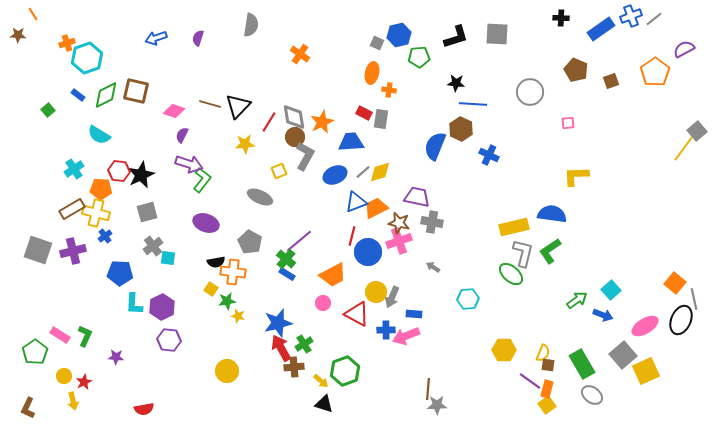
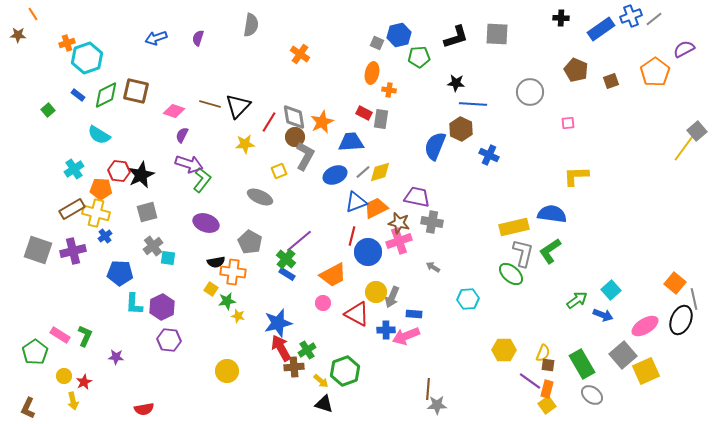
green cross at (304, 344): moved 3 px right, 6 px down
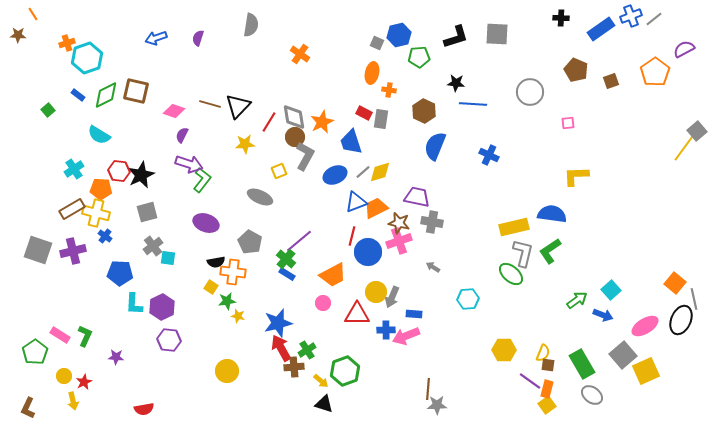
brown hexagon at (461, 129): moved 37 px left, 18 px up
blue trapezoid at (351, 142): rotated 104 degrees counterclockwise
blue cross at (105, 236): rotated 16 degrees counterclockwise
yellow square at (211, 289): moved 2 px up
red triangle at (357, 314): rotated 28 degrees counterclockwise
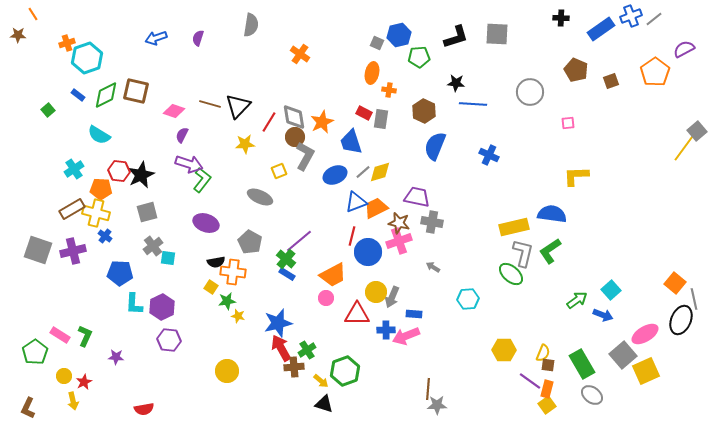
pink circle at (323, 303): moved 3 px right, 5 px up
pink ellipse at (645, 326): moved 8 px down
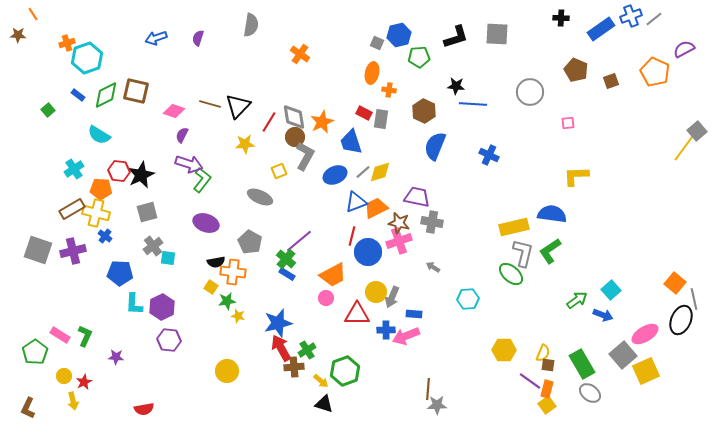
orange pentagon at (655, 72): rotated 12 degrees counterclockwise
black star at (456, 83): moved 3 px down
gray ellipse at (592, 395): moved 2 px left, 2 px up
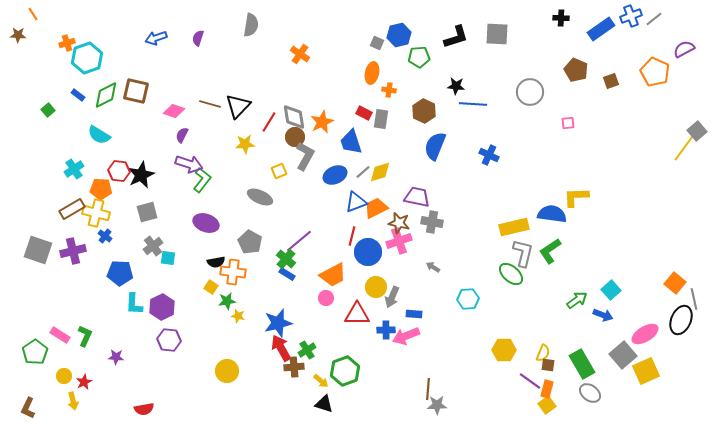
yellow L-shape at (576, 176): moved 21 px down
yellow circle at (376, 292): moved 5 px up
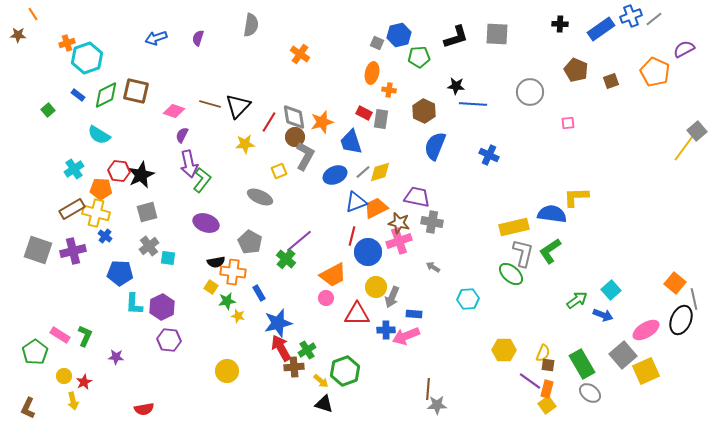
black cross at (561, 18): moved 1 px left, 6 px down
orange star at (322, 122): rotated 10 degrees clockwise
purple arrow at (189, 164): rotated 60 degrees clockwise
gray cross at (153, 246): moved 4 px left
blue rectangle at (287, 274): moved 28 px left, 19 px down; rotated 28 degrees clockwise
pink ellipse at (645, 334): moved 1 px right, 4 px up
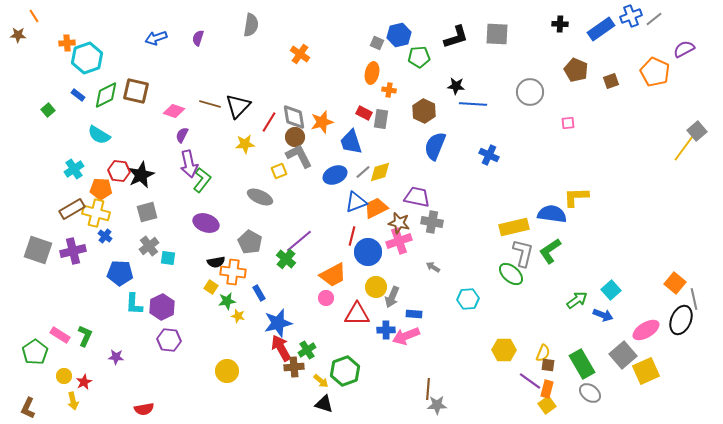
orange line at (33, 14): moved 1 px right, 2 px down
orange cross at (67, 43): rotated 14 degrees clockwise
gray L-shape at (305, 156): moved 6 px left; rotated 56 degrees counterclockwise
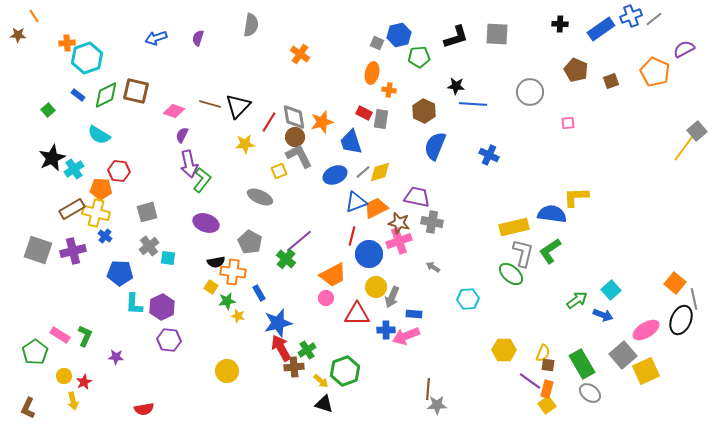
black star at (141, 175): moved 89 px left, 17 px up
blue circle at (368, 252): moved 1 px right, 2 px down
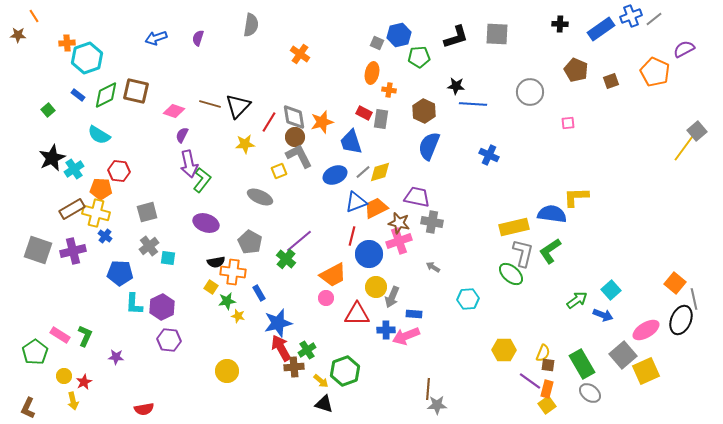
blue semicircle at (435, 146): moved 6 px left
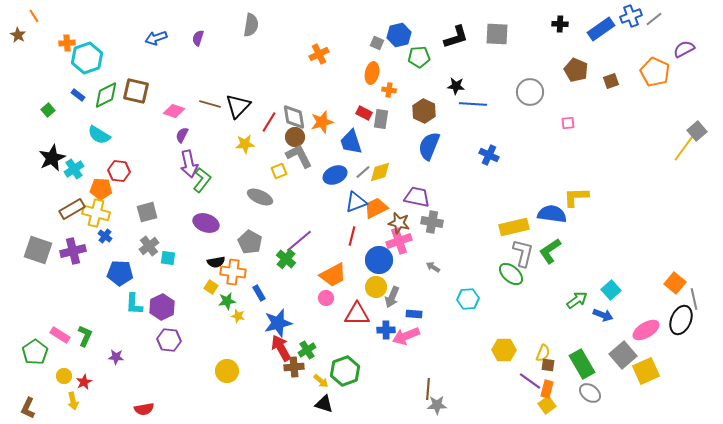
brown star at (18, 35): rotated 28 degrees clockwise
orange cross at (300, 54): moved 19 px right; rotated 30 degrees clockwise
blue circle at (369, 254): moved 10 px right, 6 px down
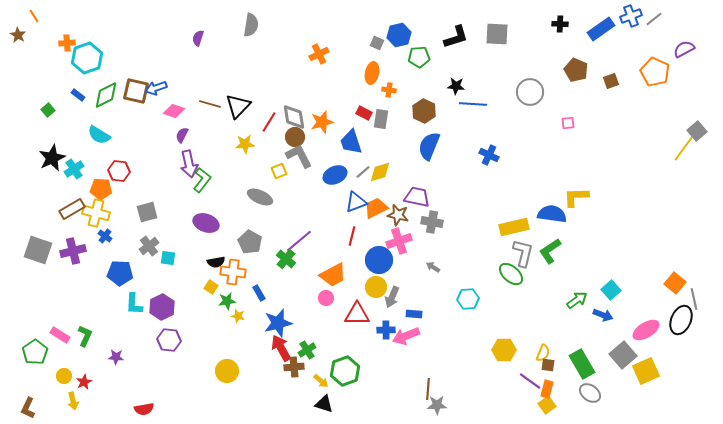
blue arrow at (156, 38): moved 50 px down
brown star at (399, 223): moved 1 px left, 8 px up
